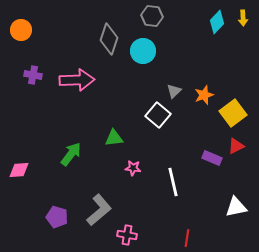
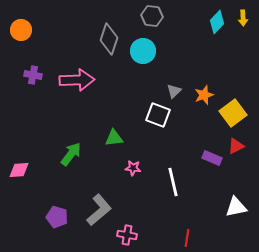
white square: rotated 20 degrees counterclockwise
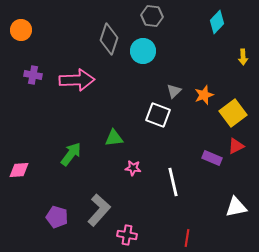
yellow arrow: moved 39 px down
gray L-shape: rotated 8 degrees counterclockwise
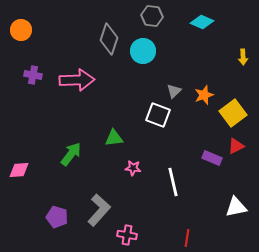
cyan diamond: moved 15 px left; rotated 70 degrees clockwise
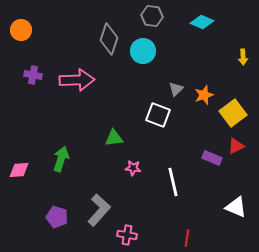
gray triangle: moved 2 px right, 2 px up
green arrow: moved 10 px left, 5 px down; rotated 20 degrees counterclockwise
white triangle: rotated 35 degrees clockwise
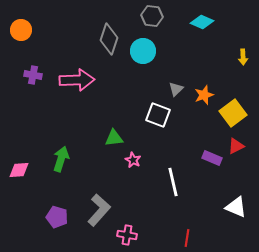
pink star: moved 8 px up; rotated 21 degrees clockwise
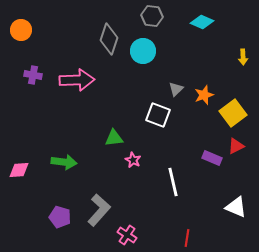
green arrow: moved 3 px right, 3 px down; rotated 80 degrees clockwise
purple pentagon: moved 3 px right
pink cross: rotated 24 degrees clockwise
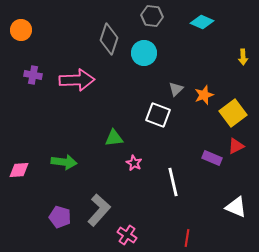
cyan circle: moved 1 px right, 2 px down
pink star: moved 1 px right, 3 px down
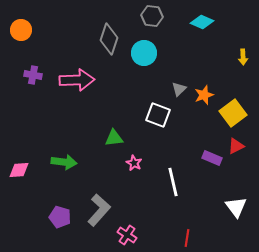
gray triangle: moved 3 px right
white triangle: rotated 30 degrees clockwise
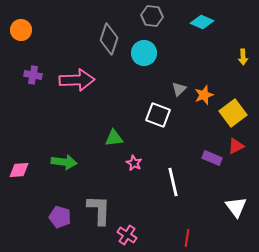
gray L-shape: rotated 40 degrees counterclockwise
